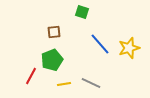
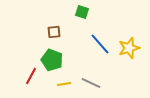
green pentagon: rotated 30 degrees counterclockwise
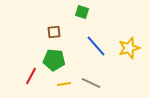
blue line: moved 4 px left, 2 px down
green pentagon: moved 2 px right; rotated 15 degrees counterclockwise
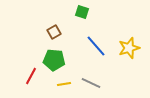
brown square: rotated 24 degrees counterclockwise
